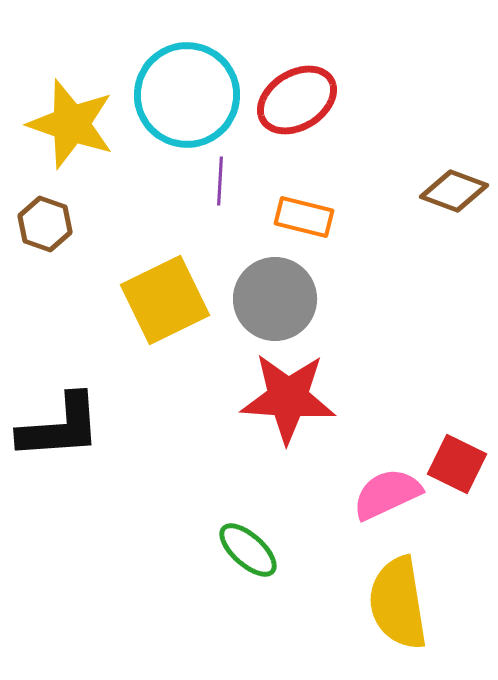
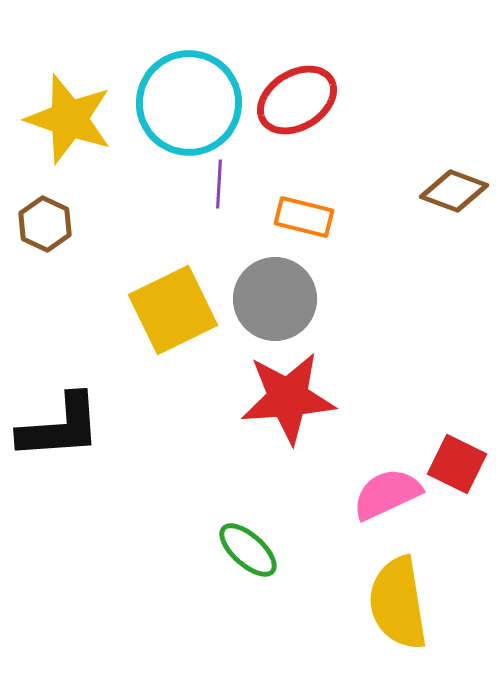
cyan circle: moved 2 px right, 8 px down
yellow star: moved 2 px left, 5 px up
purple line: moved 1 px left, 3 px down
brown hexagon: rotated 6 degrees clockwise
yellow square: moved 8 px right, 10 px down
red star: rotated 8 degrees counterclockwise
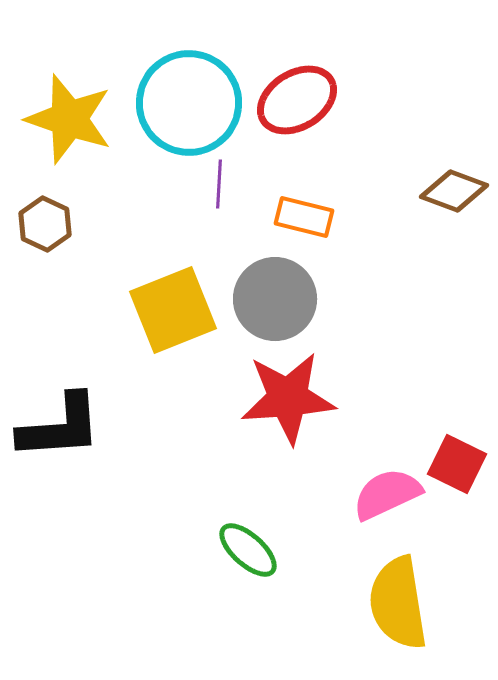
yellow square: rotated 4 degrees clockwise
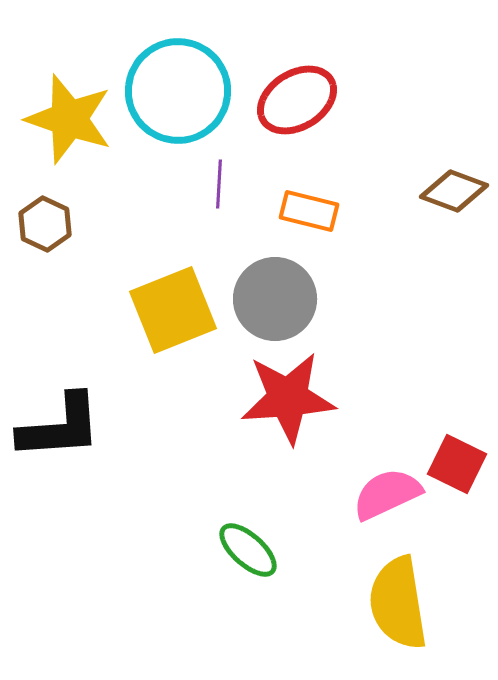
cyan circle: moved 11 px left, 12 px up
orange rectangle: moved 5 px right, 6 px up
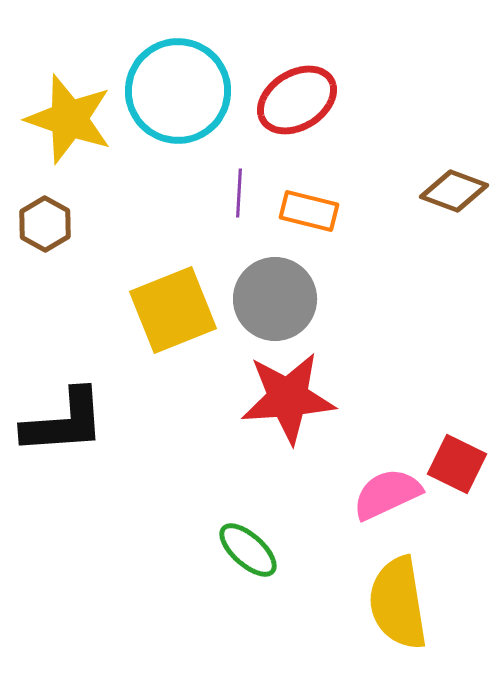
purple line: moved 20 px right, 9 px down
brown hexagon: rotated 4 degrees clockwise
black L-shape: moved 4 px right, 5 px up
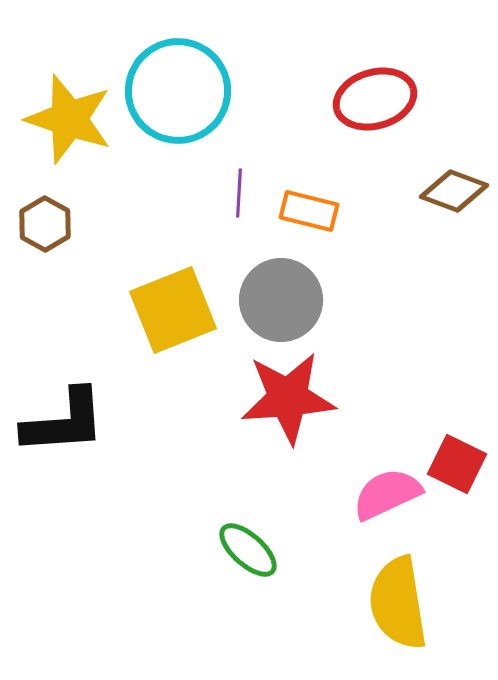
red ellipse: moved 78 px right, 1 px up; rotated 16 degrees clockwise
gray circle: moved 6 px right, 1 px down
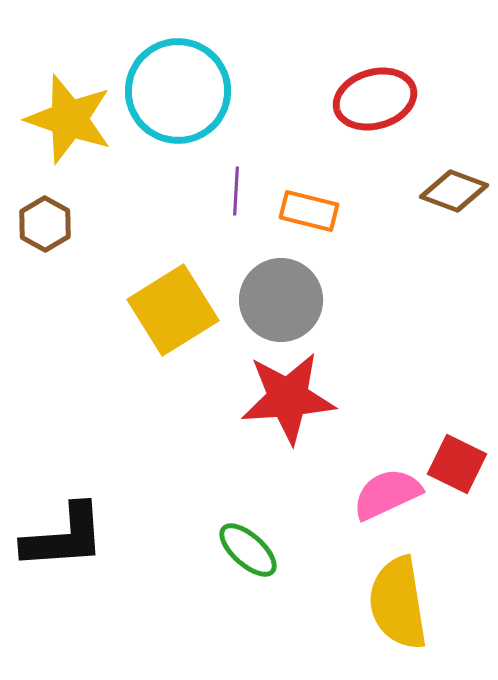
purple line: moved 3 px left, 2 px up
yellow square: rotated 10 degrees counterclockwise
black L-shape: moved 115 px down
